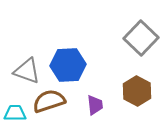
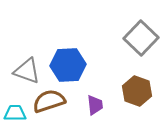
brown hexagon: rotated 8 degrees counterclockwise
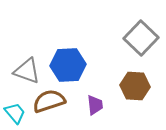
brown hexagon: moved 2 px left, 5 px up; rotated 16 degrees counterclockwise
cyan trapezoid: rotated 50 degrees clockwise
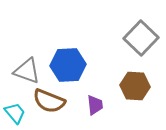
brown semicircle: rotated 140 degrees counterclockwise
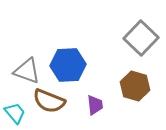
brown hexagon: rotated 12 degrees clockwise
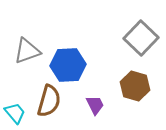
gray triangle: moved 20 px up; rotated 40 degrees counterclockwise
brown semicircle: rotated 96 degrees counterclockwise
purple trapezoid: rotated 20 degrees counterclockwise
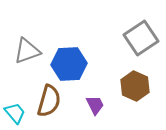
gray square: rotated 12 degrees clockwise
blue hexagon: moved 1 px right, 1 px up
brown hexagon: rotated 8 degrees clockwise
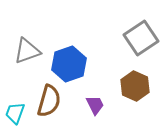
blue hexagon: rotated 16 degrees counterclockwise
cyan trapezoid: rotated 120 degrees counterclockwise
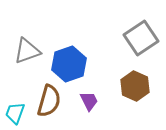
purple trapezoid: moved 6 px left, 4 px up
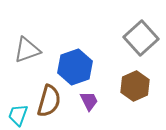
gray square: rotated 8 degrees counterclockwise
gray triangle: moved 1 px up
blue hexagon: moved 6 px right, 3 px down
brown hexagon: rotated 12 degrees clockwise
cyan trapezoid: moved 3 px right, 2 px down
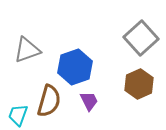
brown hexagon: moved 4 px right, 2 px up
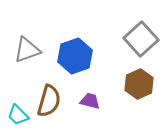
gray square: moved 1 px down
blue hexagon: moved 11 px up
purple trapezoid: moved 1 px right; rotated 50 degrees counterclockwise
cyan trapezoid: rotated 65 degrees counterclockwise
